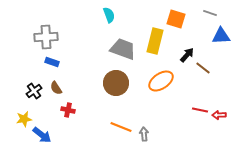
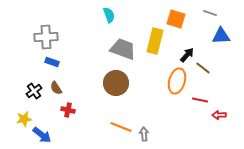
orange ellipse: moved 16 px right; rotated 40 degrees counterclockwise
red line: moved 10 px up
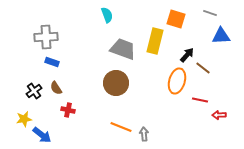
cyan semicircle: moved 2 px left
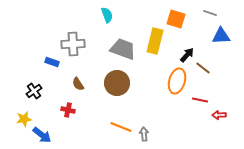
gray cross: moved 27 px right, 7 px down
brown circle: moved 1 px right
brown semicircle: moved 22 px right, 4 px up
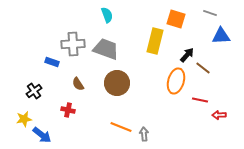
gray trapezoid: moved 17 px left
orange ellipse: moved 1 px left
